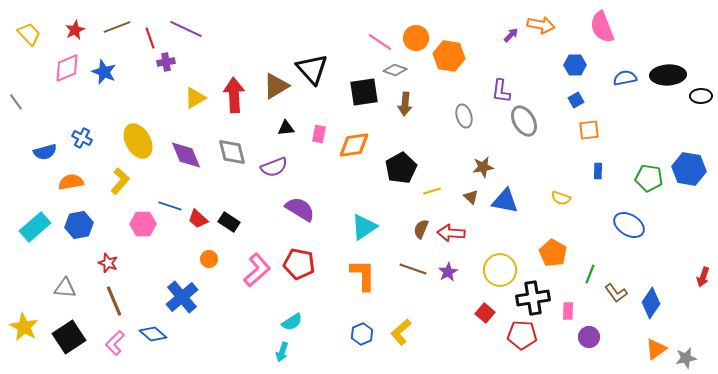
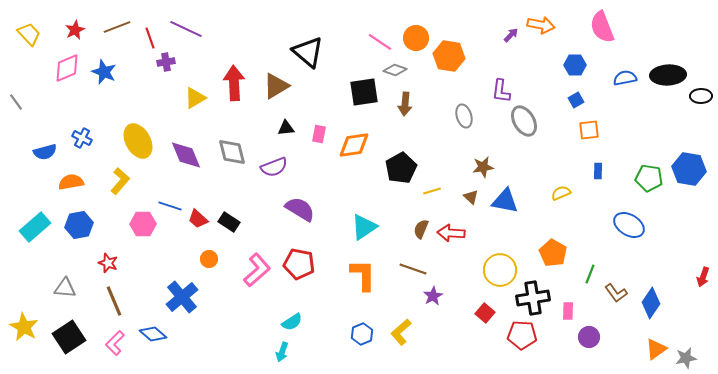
black triangle at (312, 69): moved 4 px left, 17 px up; rotated 8 degrees counterclockwise
red arrow at (234, 95): moved 12 px up
yellow semicircle at (561, 198): moved 5 px up; rotated 138 degrees clockwise
purple star at (448, 272): moved 15 px left, 24 px down
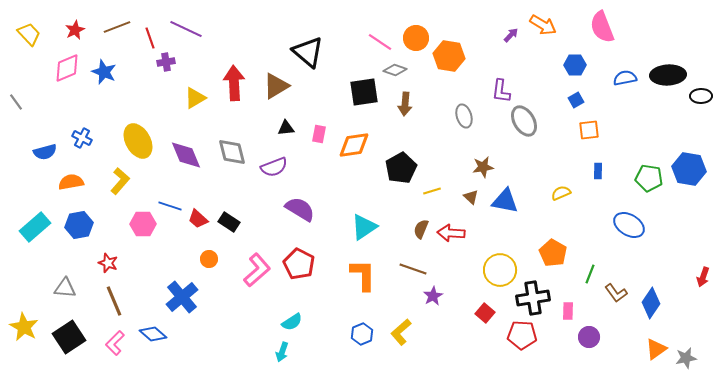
orange arrow at (541, 25): moved 2 px right; rotated 20 degrees clockwise
red pentagon at (299, 264): rotated 16 degrees clockwise
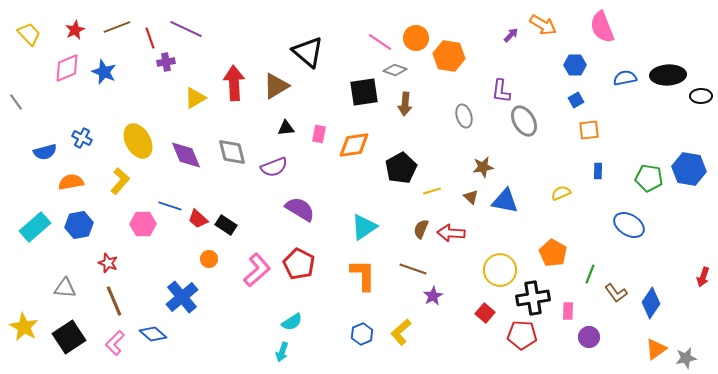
black rectangle at (229, 222): moved 3 px left, 3 px down
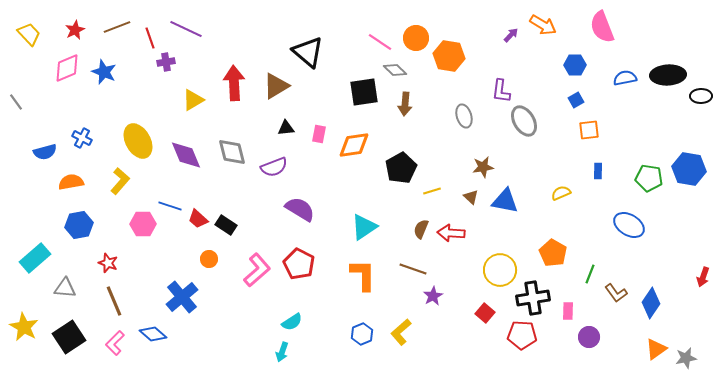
gray diamond at (395, 70): rotated 25 degrees clockwise
yellow triangle at (195, 98): moved 2 px left, 2 px down
cyan rectangle at (35, 227): moved 31 px down
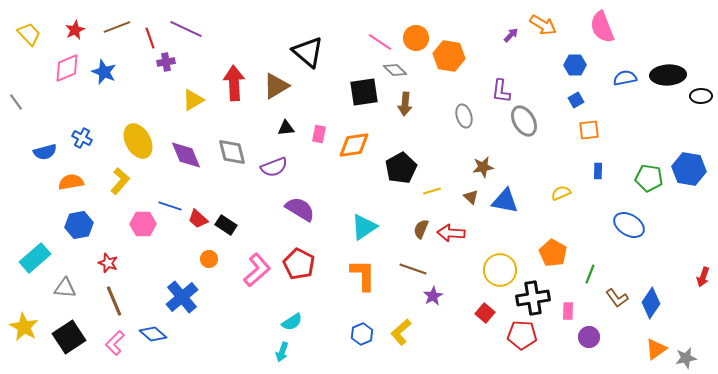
brown L-shape at (616, 293): moved 1 px right, 5 px down
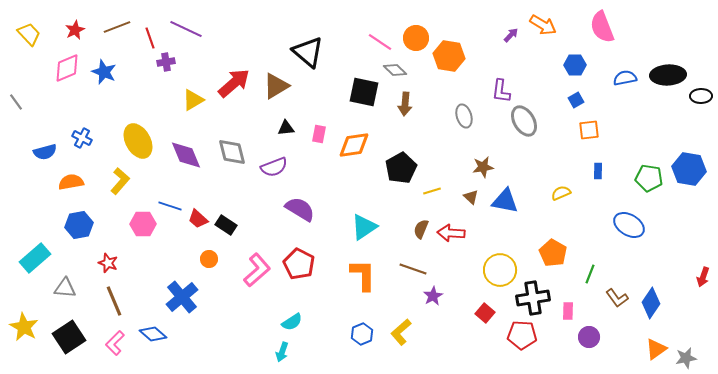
red arrow at (234, 83): rotated 52 degrees clockwise
black square at (364, 92): rotated 20 degrees clockwise
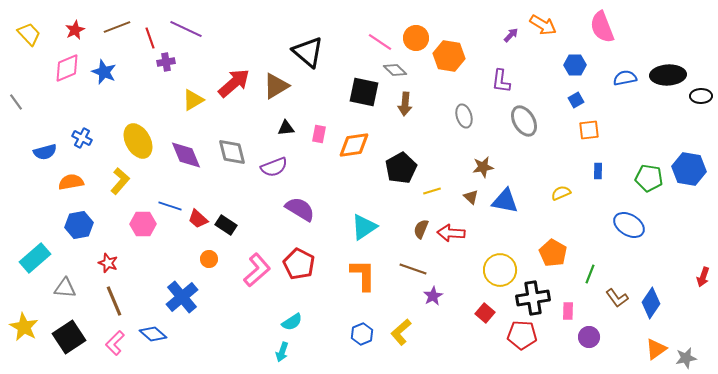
purple L-shape at (501, 91): moved 10 px up
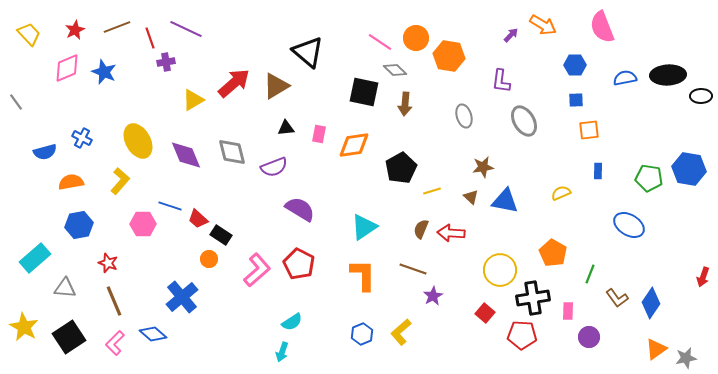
blue square at (576, 100): rotated 28 degrees clockwise
black rectangle at (226, 225): moved 5 px left, 10 px down
